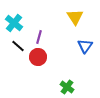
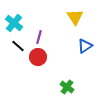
blue triangle: rotated 21 degrees clockwise
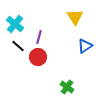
cyan cross: moved 1 px right, 1 px down
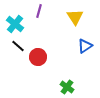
purple line: moved 26 px up
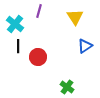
black line: rotated 48 degrees clockwise
